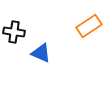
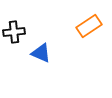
black cross: rotated 15 degrees counterclockwise
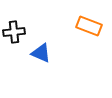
orange rectangle: rotated 55 degrees clockwise
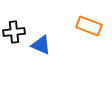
blue triangle: moved 8 px up
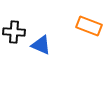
black cross: rotated 10 degrees clockwise
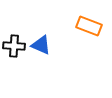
black cross: moved 14 px down
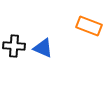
blue triangle: moved 2 px right, 3 px down
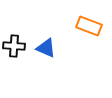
blue triangle: moved 3 px right
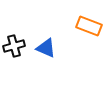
black cross: rotated 20 degrees counterclockwise
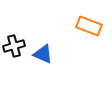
blue triangle: moved 3 px left, 6 px down
